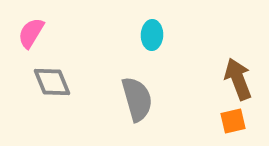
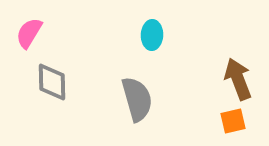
pink semicircle: moved 2 px left
gray diamond: rotated 21 degrees clockwise
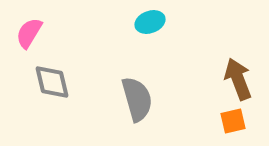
cyan ellipse: moved 2 px left, 13 px up; rotated 68 degrees clockwise
gray diamond: rotated 12 degrees counterclockwise
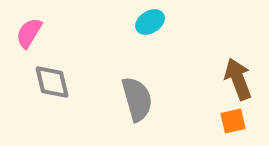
cyan ellipse: rotated 12 degrees counterclockwise
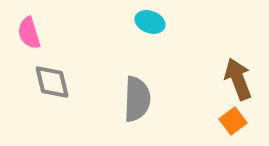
cyan ellipse: rotated 52 degrees clockwise
pink semicircle: rotated 48 degrees counterclockwise
gray semicircle: rotated 18 degrees clockwise
orange square: rotated 24 degrees counterclockwise
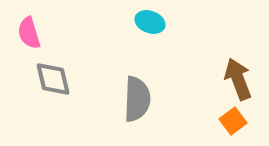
gray diamond: moved 1 px right, 3 px up
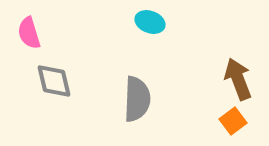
gray diamond: moved 1 px right, 2 px down
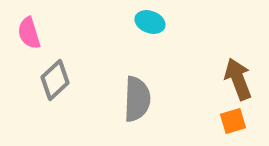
gray diamond: moved 1 px right, 1 px up; rotated 60 degrees clockwise
orange square: rotated 20 degrees clockwise
